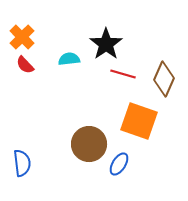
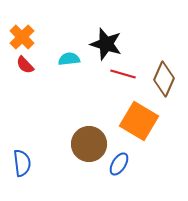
black star: rotated 20 degrees counterclockwise
orange square: rotated 12 degrees clockwise
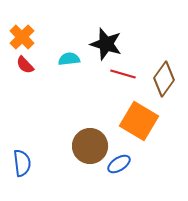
brown diamond: rotated 12 degrees clockwise
brown circle: moved 1 px right, 2 px down
blue ellipse: rotated 25 degrees clockwise
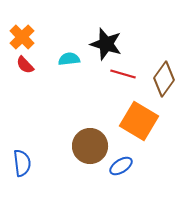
blue ellipse: moved 2 px right, 2 px down
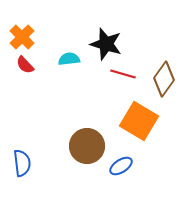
brown circle: moved 3 px left
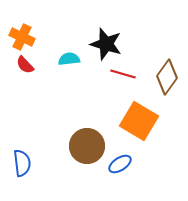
orange cross: rotated 20 degrees counterclockwise
brown diamond: moved 3 px right, 2 px up
blue ellipse: moved 1 px left, 2 px up
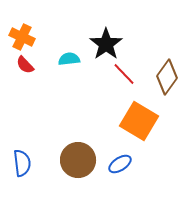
black star: rotated 20 degrees clockwise
red line: moved 1 px right; rotated 30 degrees clockwise
brown circle: moved 9 px left, 14 px down
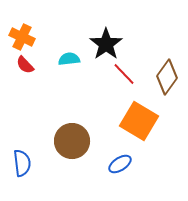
brown circle: moved 6 px left, 19 px up
